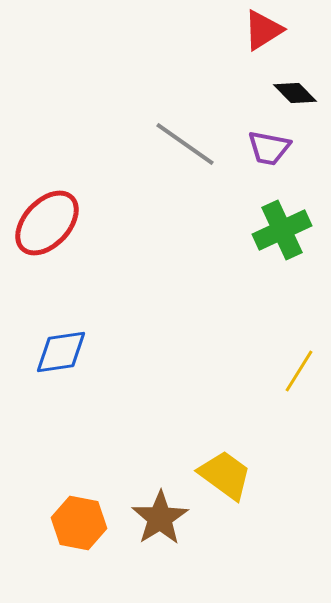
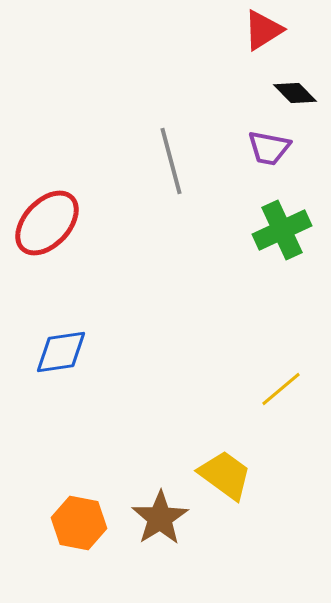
gray line: moved 14 px left, 17 px down; rotated 40 degrees clockwise
yellow line: moved 18 px left, 18 px down; rotated 18 degrees clockwise
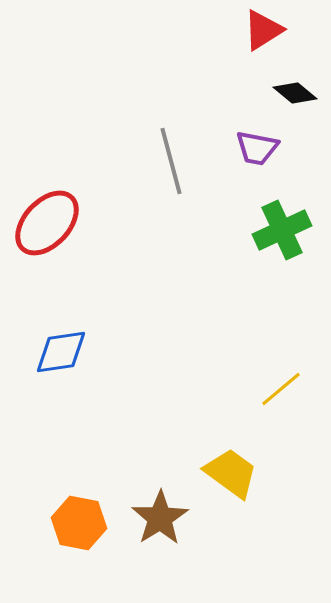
black diamond: rotated 6 degrees counterclockwise
purple trapezoid: moved 12 px left
yellow trapezoid: moved 6 px right, 2 px up
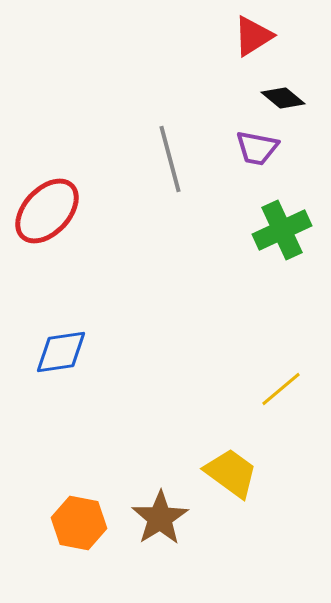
red triangle: moved 10 px left, 6 px down
black diamond: moved 12 px left, 5 px down
gray line: moved 1 px left, 2 px up
red ellipse: moved 12 px up
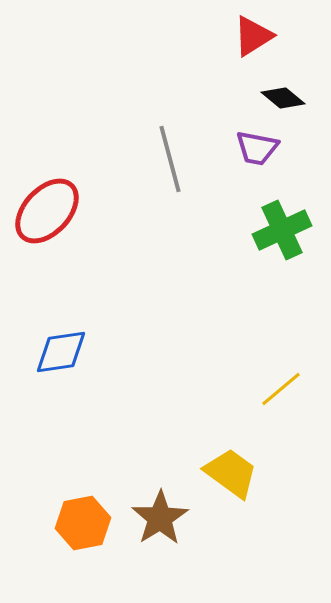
orange hexagon: moved 4 px right; rotated 22 degrees counterclockwise
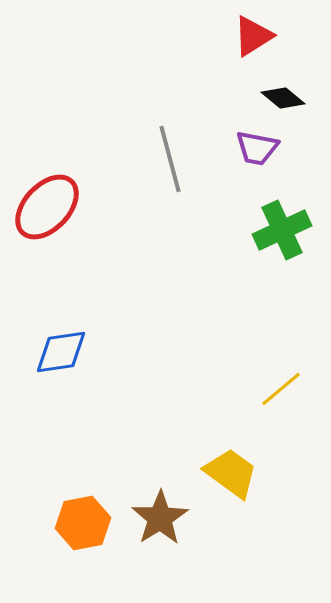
red ellipse: moved 4 px up
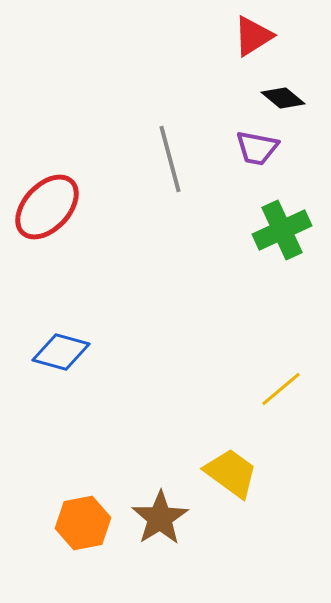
blue diamond: rotated 24 degrees clockwise
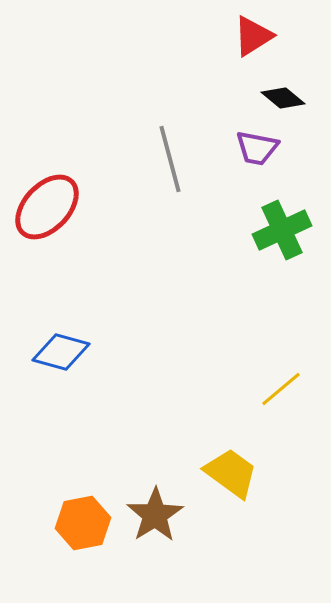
brown star: moved 5 px left, 3 px up
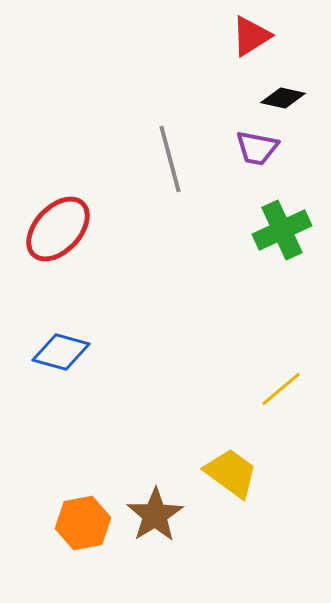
red triangle: moved 2 px left
black diamond: rotated 27 degrees counterclockwise
red ellipse: moved 11 px right, 22 px down
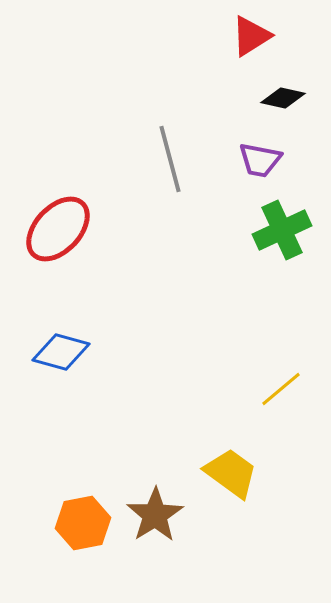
purple trapezoid: moved 3 px right, 12 px down
